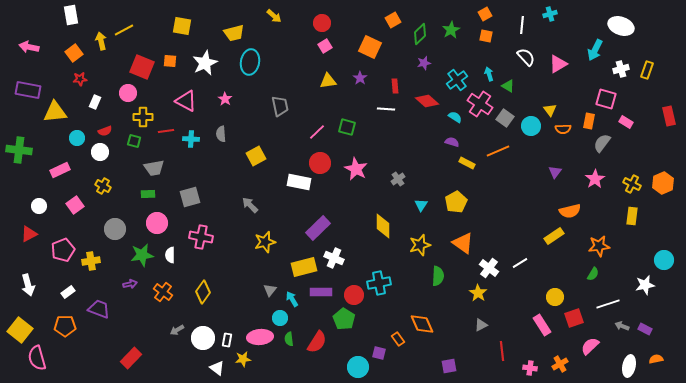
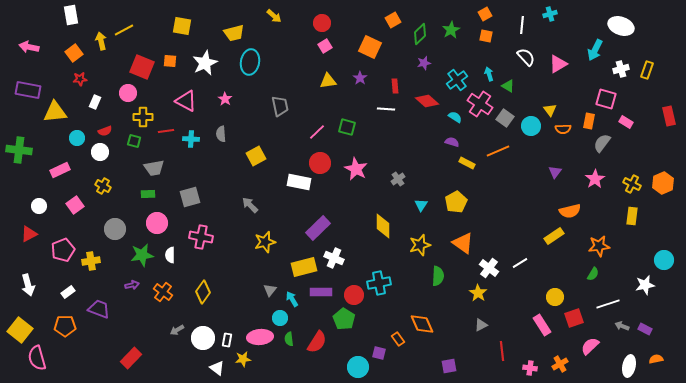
purple arrow at (130, 284): moved 2 px right, 1 px down
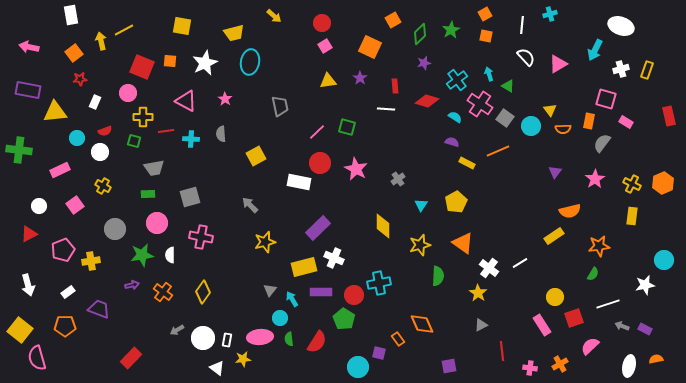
red diamond at (427, 101): rotated 25 degrees counterclockwise
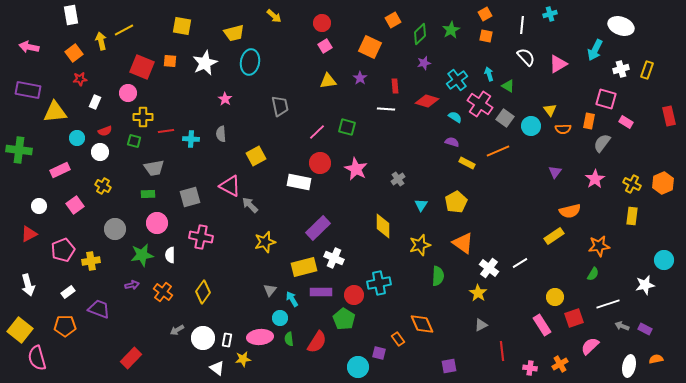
pink triangle at (186, 101): moved 44 px right, 85 px down
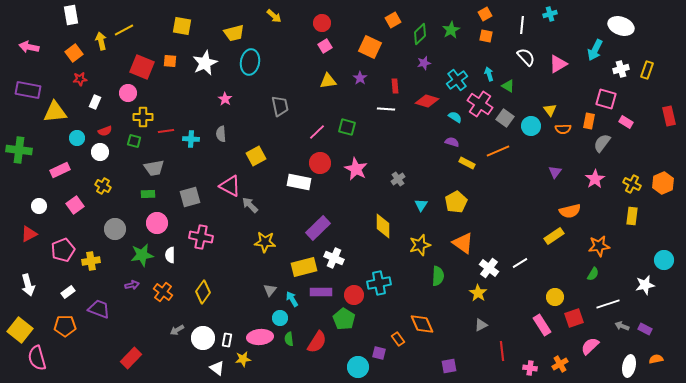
yellow star at (265, 242): rotated 20 degrees clockwise
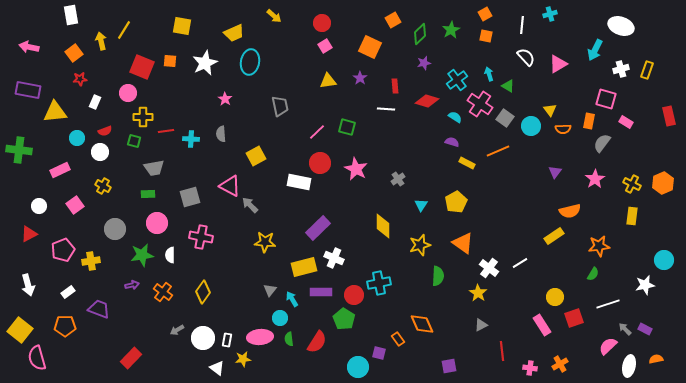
yellow line at (124, 30): rotated 30 degrees counterclockwise
yellow trapezoid at (234, 33): rotated 10 degrees counterclockwise
gray arrow at (622, 326): moved 3 px right, 3 px down; rotated 24 degrees clockwise
pink semicircle at (590, 346): moved 18 px right
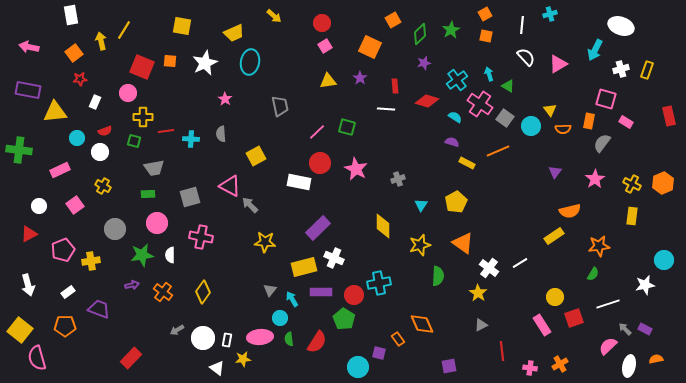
gray cross at (398, 179): rotated 16 degrees clockwise
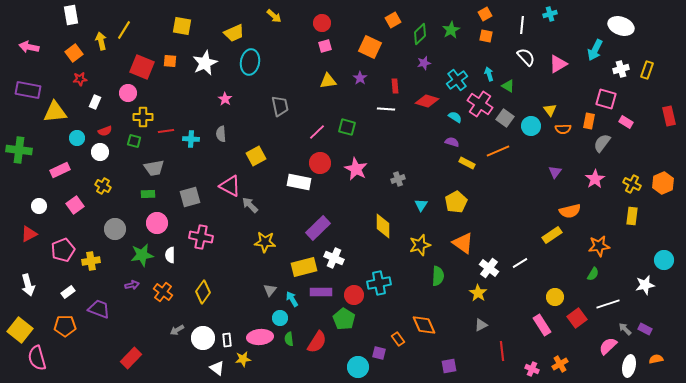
pink square at (325, 46): rotated 16 degrees clockwise
yellow rectangle at (554, 236): moved 2 px left, 1 px up
red square at (574, 318): moved 3 px right; rotated 18 degrees counterclockwise
orange diamond at (422, 324): moved 2 px right, 1 px down
white rectangle at (227, 340): rotated 16 degrees counterclockwise
pink cross at (530, 368): moved 2 px right, 1 px down; rotated 16 degrees clockwise
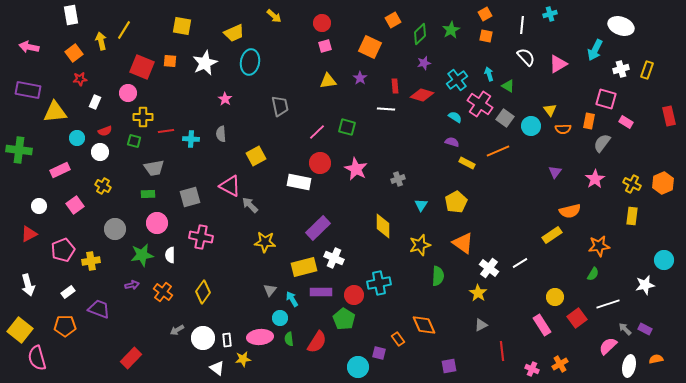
red diamond at (427, 101): moved 5 px left, 6 px up
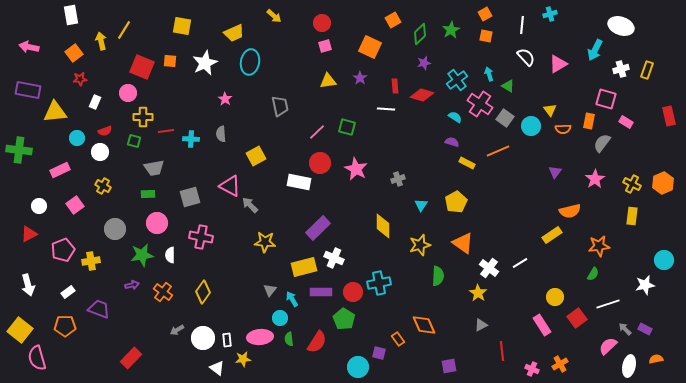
red circle at (354, 295): moved 1 px left, 3 px up
